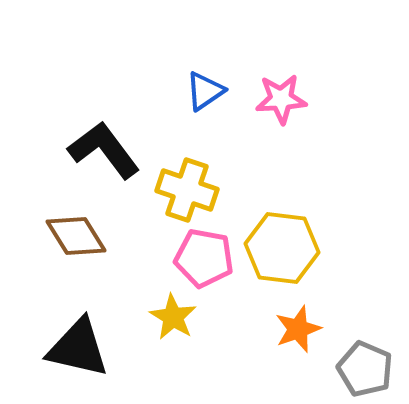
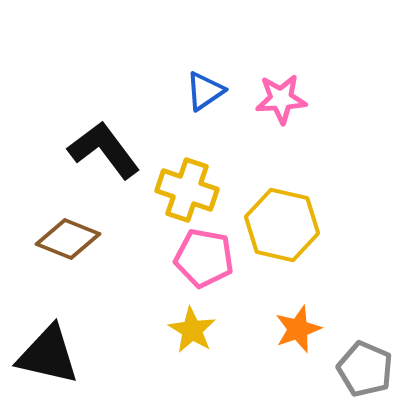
brown diamond: moved 8 px left, 3 px down; rotated 36 degrees counterclockwise
yellow hexagon: moved 23 px up; rotated 6 degrees clockwise
yellow star: moved 19 px right, 13 px down
black triangle: moved 30 px left, 7 px down
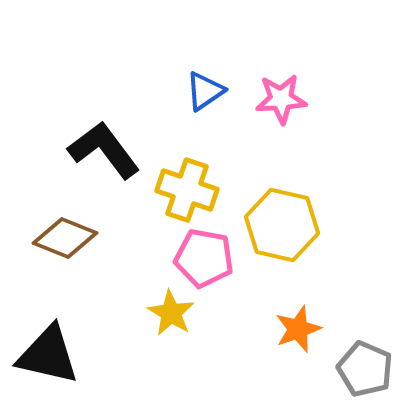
brown diamond: moved 3 px left, 1 px up
yellow star: moved 21 px left, 17 px up
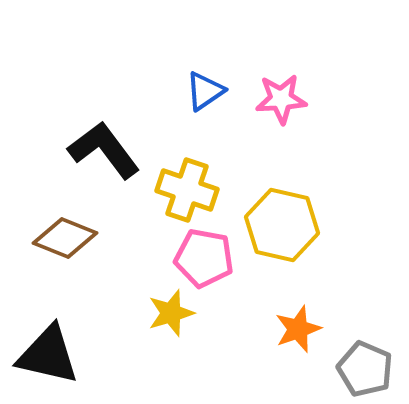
yellow star: rotated 24 degrees clockwise
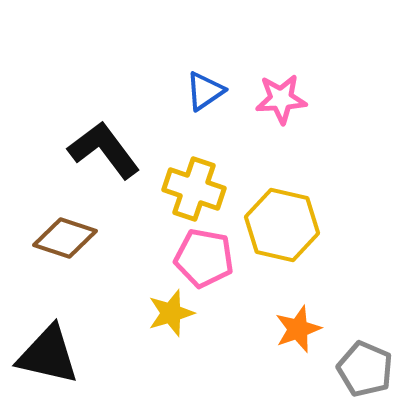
yellow cross: moved 7 px right, 1 px up
brown diamond: rotated 4 degrees counterclockwise
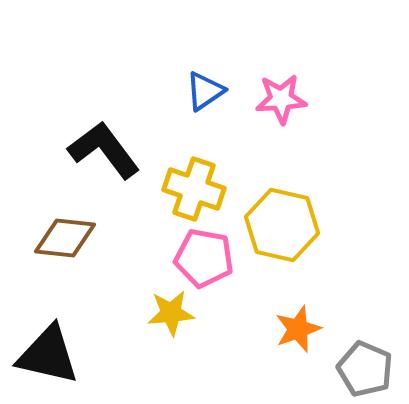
brown diamond: rotated 12 degrees counterclockwise
yellow star: rotated 12 degrees clockwise
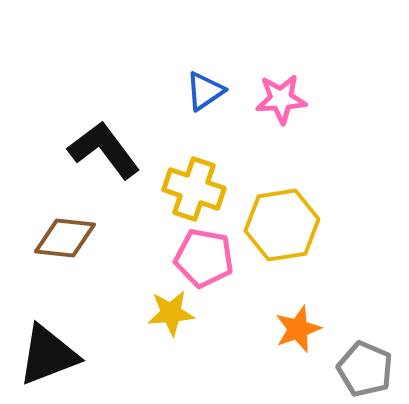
yellow hexagon: rotated 22 degrees counterclockwise
black triangle: rotated 34 degrees counterclockwise
